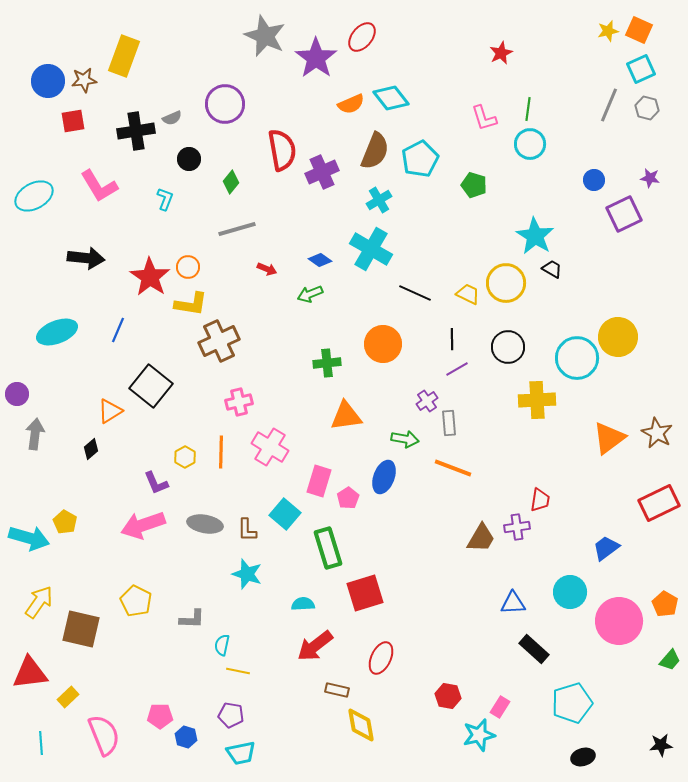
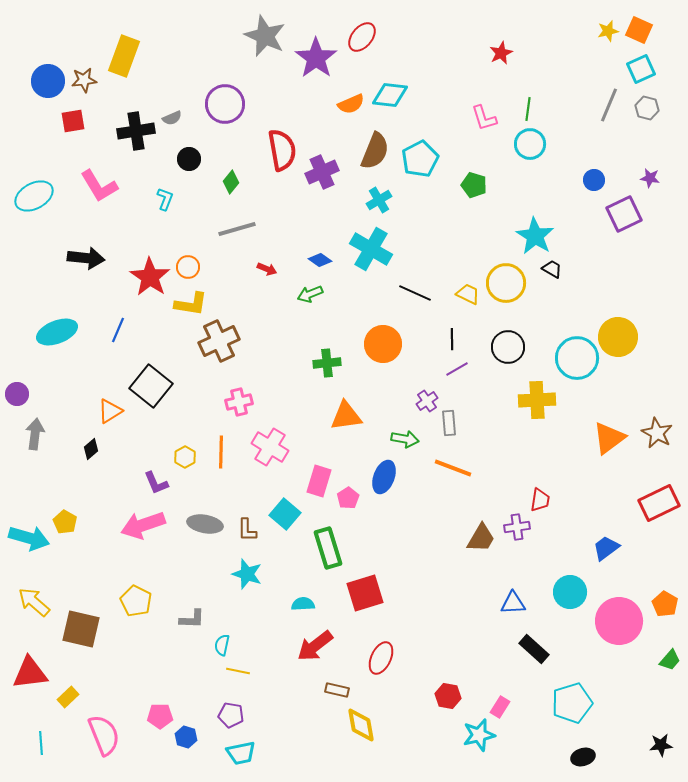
cyan diamond at (391, 98): moved 1 px left, 3 px up; rotated 45 degrees counterclockwise
yellow arrow at (39, 602): moved 5 px left; rotated 84 degrees counterclockwise
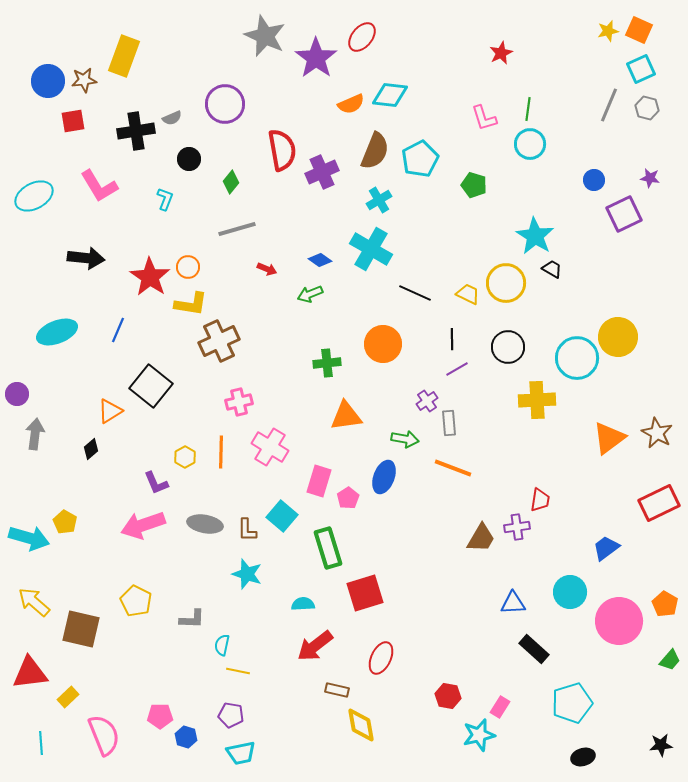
cyan square at (285, 514): moved 3 px left, 2 px down
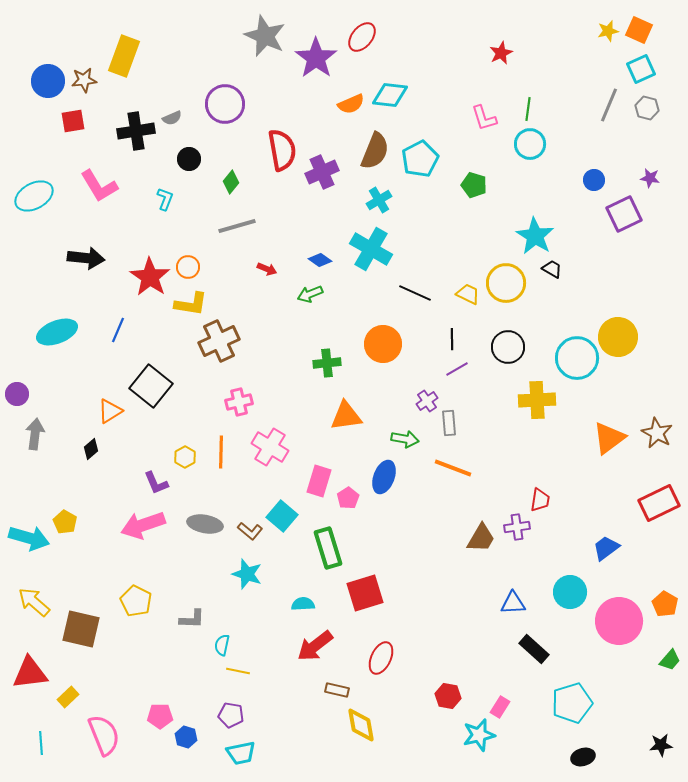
gray line at (237, 229): moved 3 px up
brown L-shape at (247, 530): moved 3 px right, 1 px down; rotated 50 degrees counterclockwise
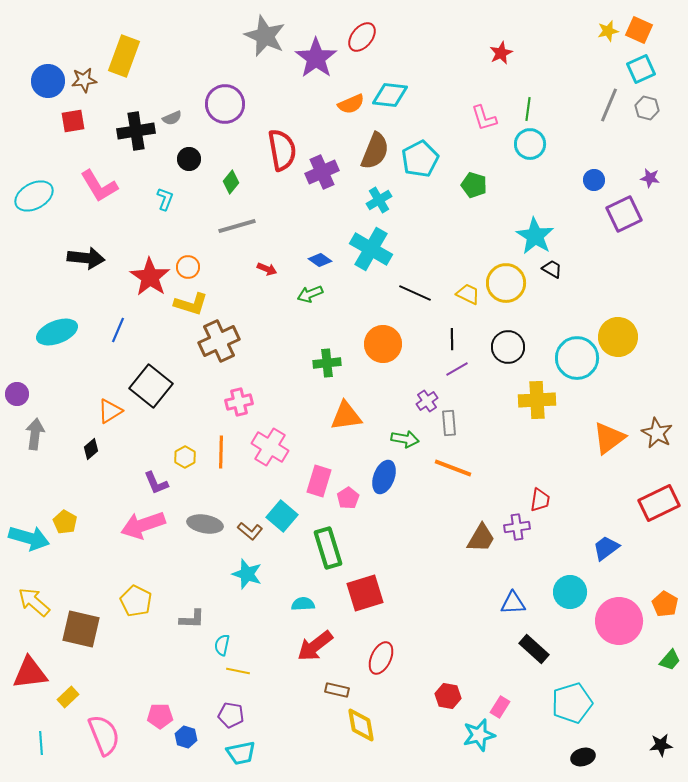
yellow L-shape at (191, 304): rotated 8 degrees clockwise
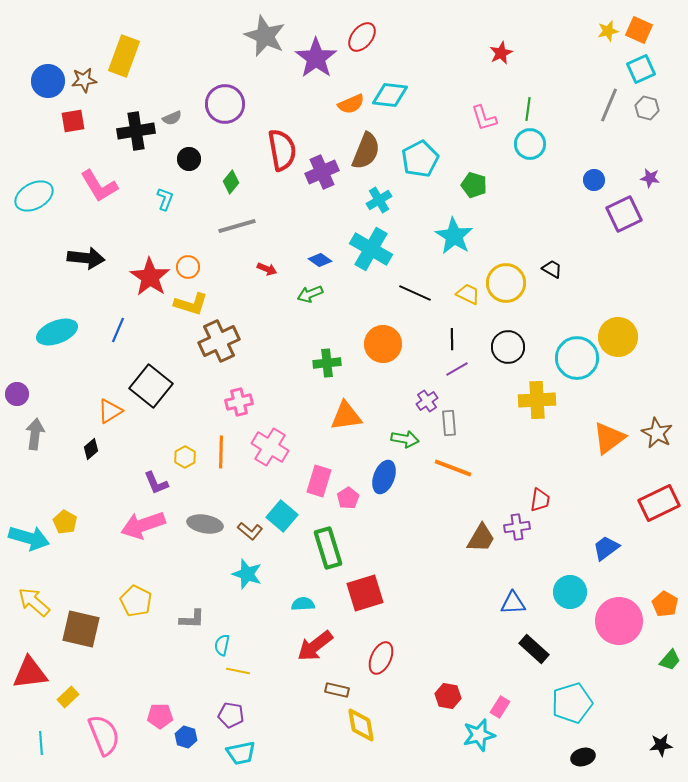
brown semicircle at (375, 151): moved 9 px left
cyan star at (535, 236): moved 81 px left
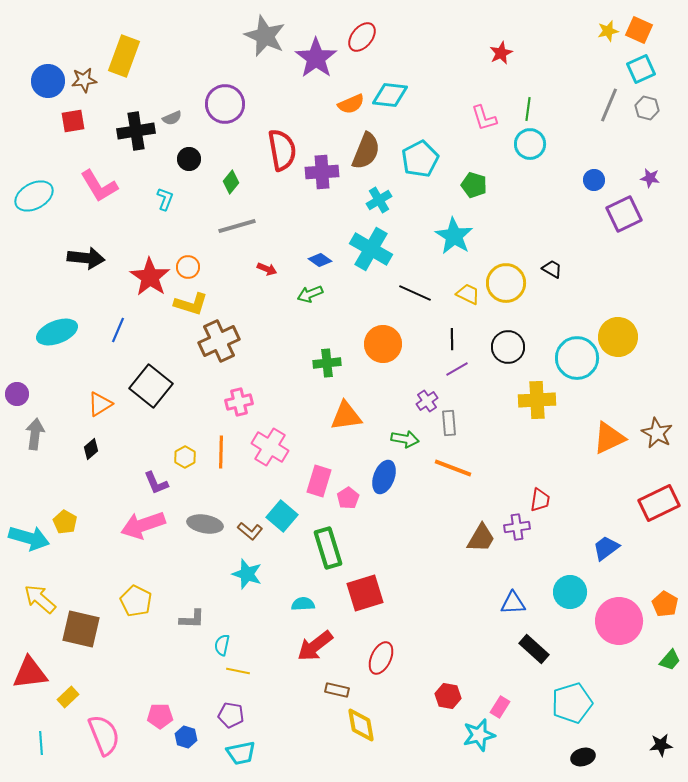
purple cross at (322, 172): rotated 20 degrees clockwise
orange triangle at (110, 411): moved 10 px left, 7 px up
orange triangle at (609, 438): rotated 12 degrees clockwise
yellow arrow at (34, 602): moved 6 px right, 3 px up
